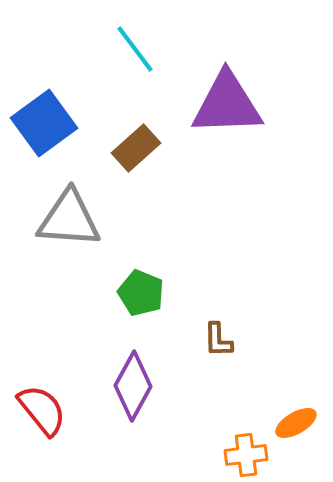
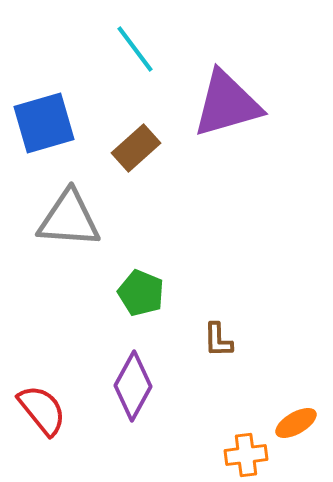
purple triangle: rotated 14 degrees counterclockwise
blue square: rotated 20 degrees clockwise
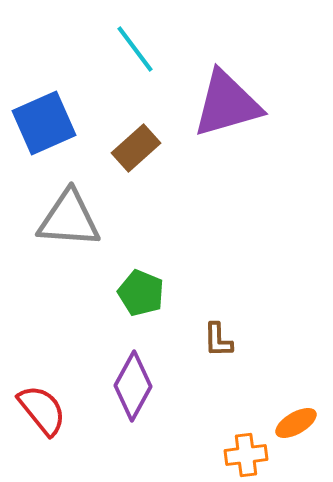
blue square: rotated 8 degrees counterclockwise
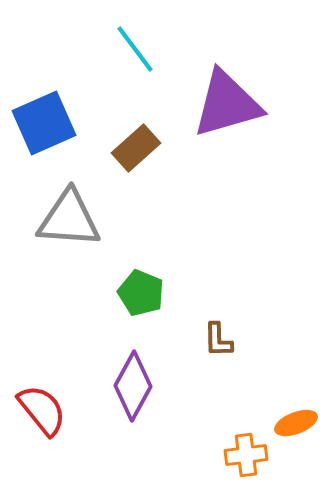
orange ellipse: rotated 9 degrees clockwise
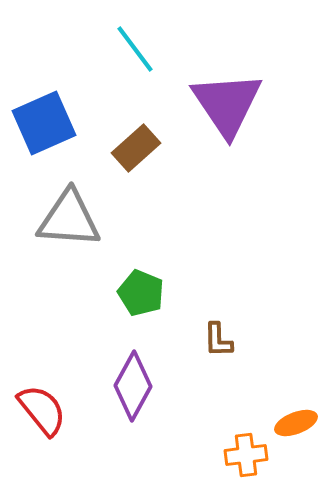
purple triangle: rotated 48 degrees counterclockwise
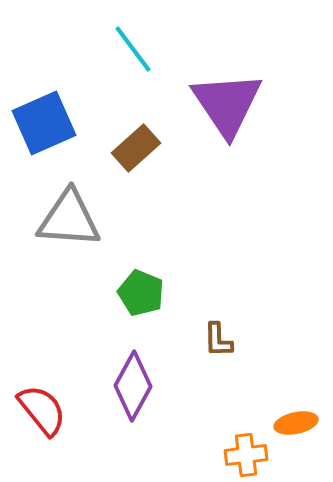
cyan line: moved 2 px left
orange ellipse: rotated 9 degrees clockwise
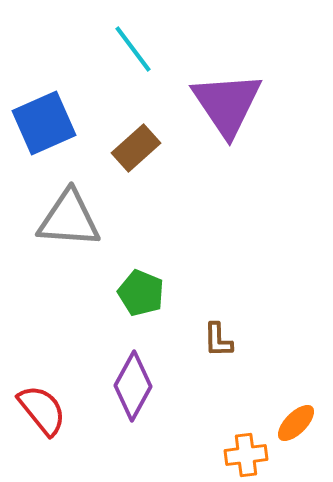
orange ellipse: rotated 33 degrees counterclockwise
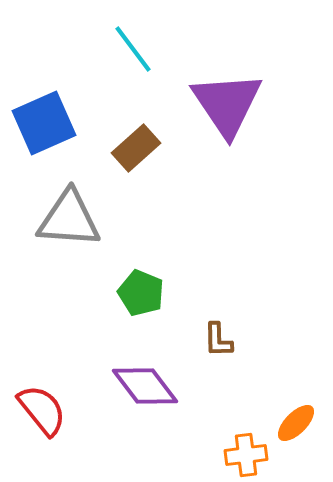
purple diamond: moved 12 px right; rotated 66 degrees counterclockwise
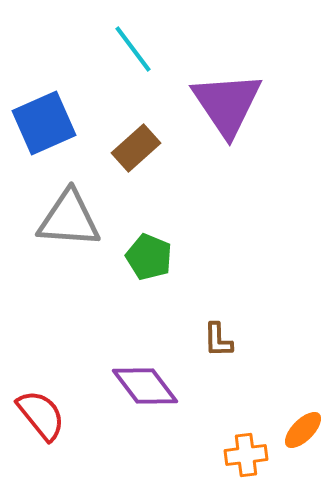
green pentagon: moved 8 px right, 36 px up
red semicircle: moved 1 px left, 5 px down
orange ellipse: moved 7 px right, 7 px down
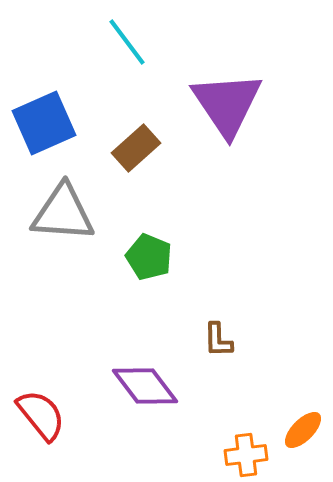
cyan line: moved 6 px left, 7 px up
gray triangle: moved 6 px left, 6 px up
